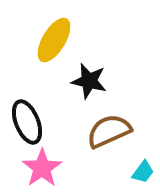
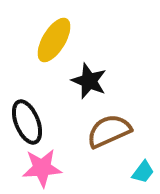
black star: rotated 9 degrees clockwise
pink star: rotated 30 degrees clockwise
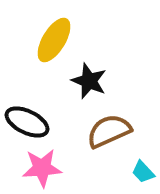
black ellipse: rotated 42 degrees counterclockwise
cyan trapezoid: rotated 100 degrees clockwise
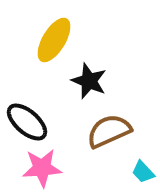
black ellipse: rotated 15 degrees clockwise
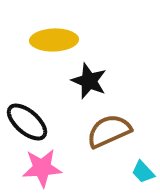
yellow ellipse: rotated 57 degrees clockwise
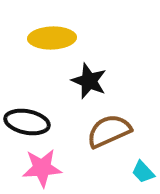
yellow ellipse: moved 2 px left, 2 px up
black ellipse: rotated 30 degrees counterclockwise
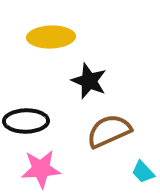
yellow ellipse: moved 1 px left, 1 px up
black ellipse: moved 1 px left, 1 px up; rotated 12 degrees counterclockwise
pink star: moved 1 px left, 1 px down
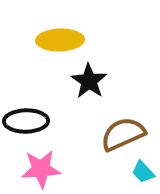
yellow ellipse: moved 9 px right, 3 px down
black star: rotated 12 degrees clockwise
brown semicircle: moved 14 px right, 3 px down
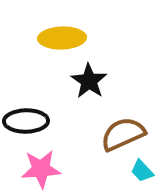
yellow ellipse: moved 2 px right, 2 px up
cyan trapezoid: moved 1 px left, 1 px up
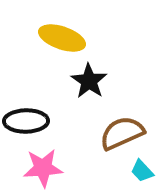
yellow ellipse: rotated 21 degrees clockwise
brown semicircle: moved 1 px left, 1 px up
pink star: moved 2 px right, 1 px up
